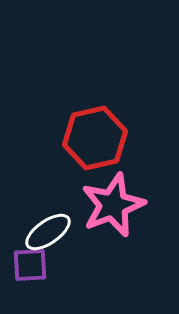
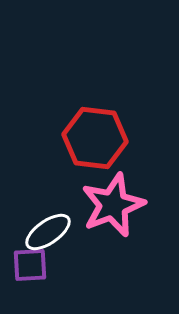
red hexagon: rotated 20 degrees clockwise
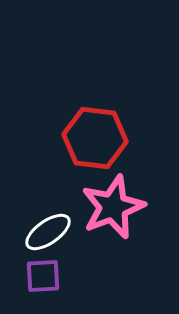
pink star: moved 2 px down
purple square: moved 13 px right, 11 px down
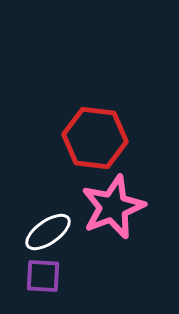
purple square: rotated 6 degrees clockwise
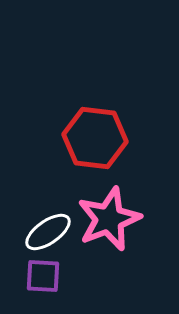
pink star: moved 4 px left, 12 px down
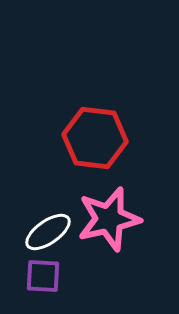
pink star: rotated 8 degrees clockwise
